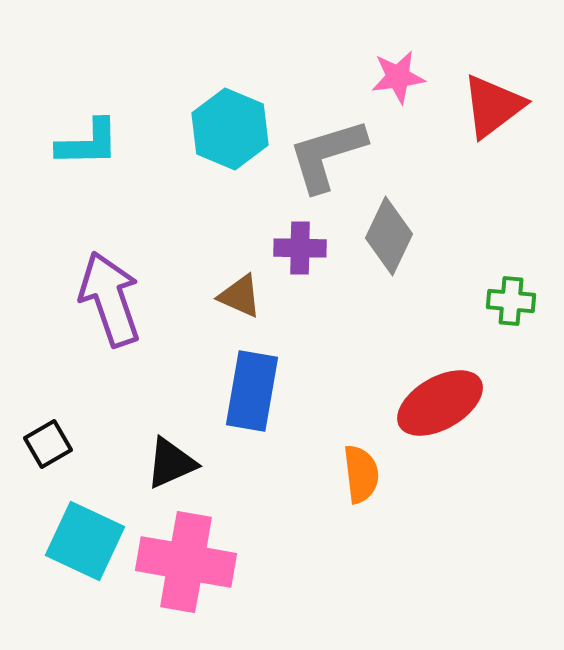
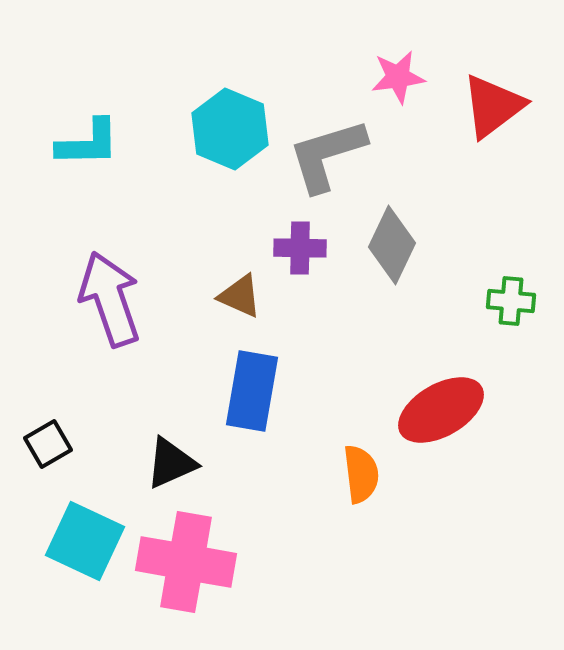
gray diamond: moved 3 px right, 9 px down
red ellipse: moved 1 px right, 7 px down
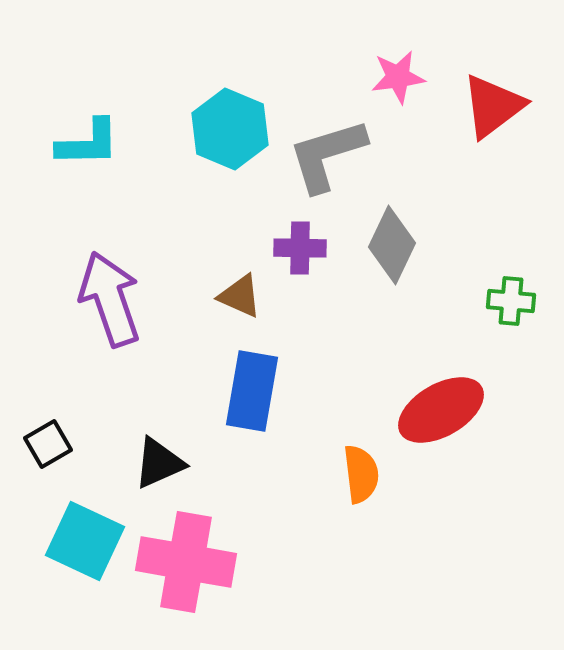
black triangle: moved 12 px left
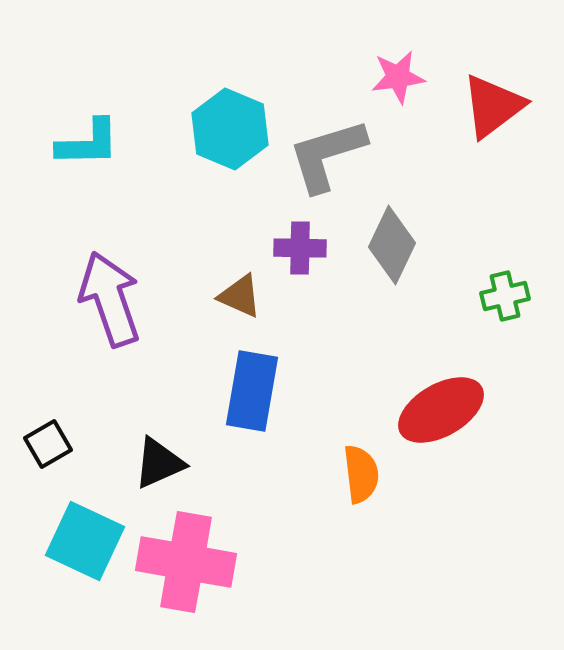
green cross: moved 6 px left, 5 px up; rotated 18 degrees counterclockwise
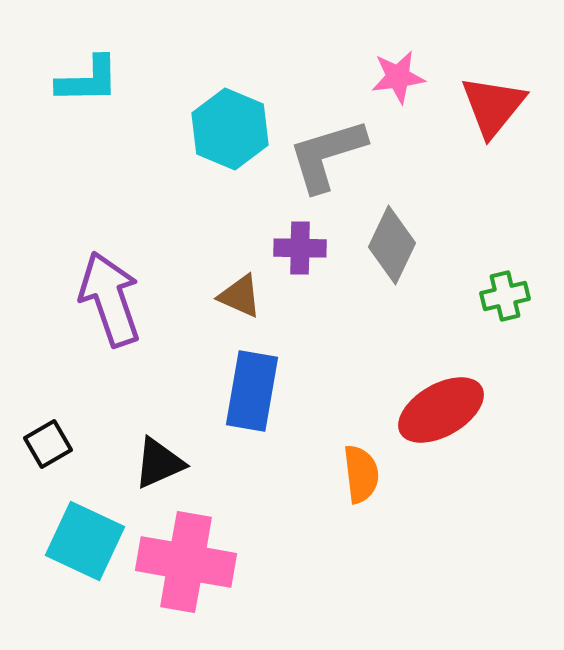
red triangle: rotated 14 degrees counterclockwise
cyan L-shape: moved 63 px up
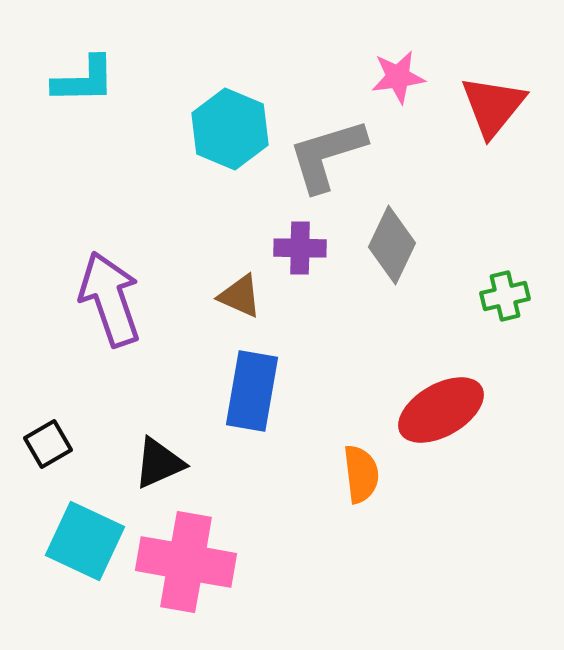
cyan L-shape: moved 4 px left
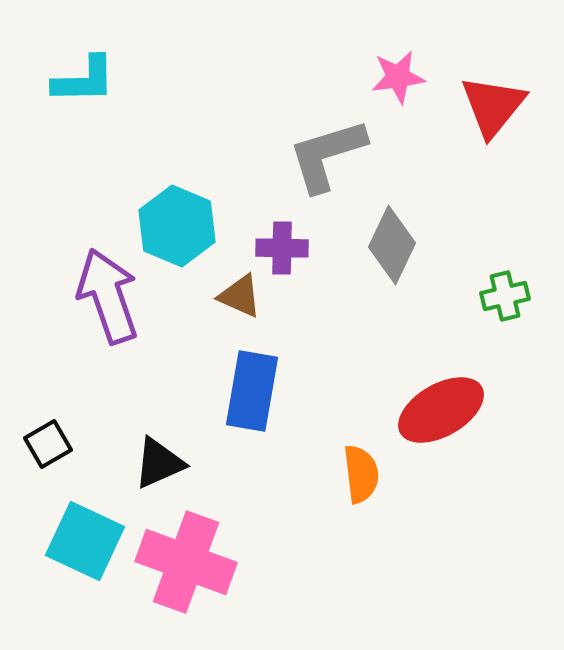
cyan hexagon: moved 53 px left, 97 px down
purple cross: moved 18 px left
purple arrow: moved 2 px left, 3 px up
pink cross: rotated 10 degrees clockwise
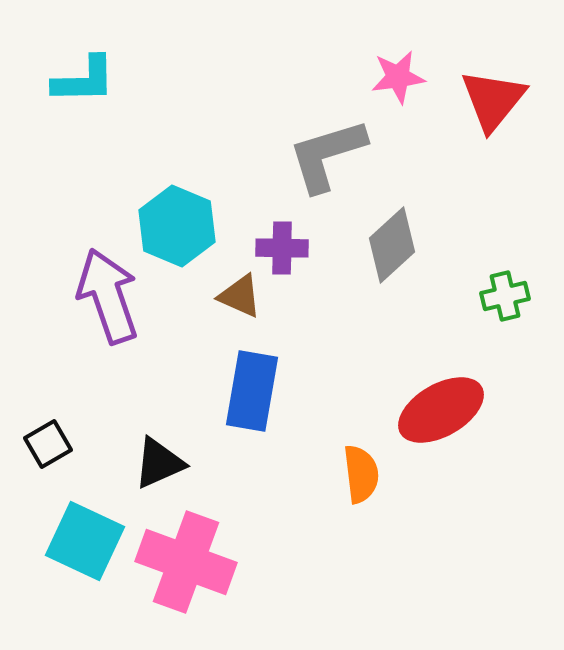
red triangle: moved 6 px up
gray diamond: rotated 22 degrees clockwise
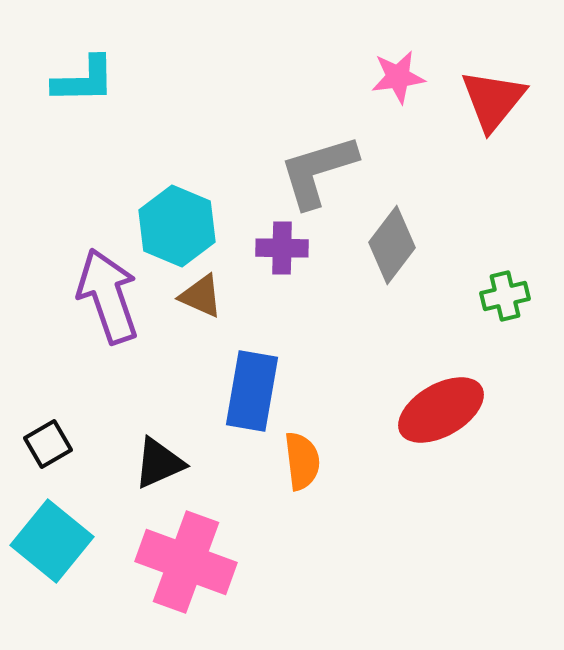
gray L-shape: moved 9 px left, 16 px down
gray diamond: rotated 10 degrees counterclockwise
brown triangle: moved 39 px left
orange semicircle: moved 59 px left, 13 px up
cyan square: moved 33 px left; rotated 14 degrees clockwise
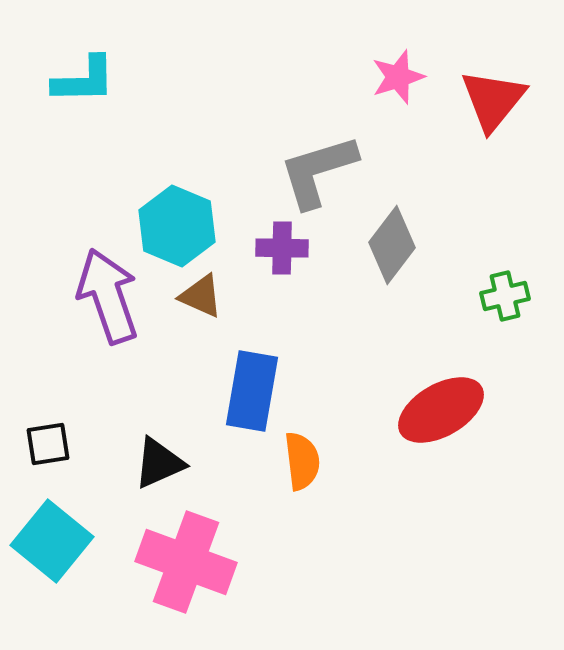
pink star: rotated 10 degrees counterclockwise
black square: rotated 21 degrees clockwise
